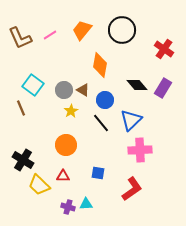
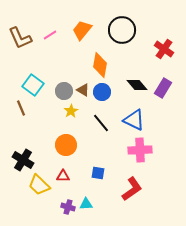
gray circle: moved 1 px down
blue circle: moved 3 px left, 8 px up
blue triangle: moved 3 px right; rotated 50 degrees counterclockwise
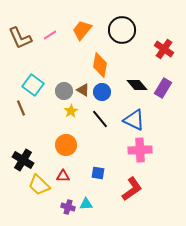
black line: moved 1 px left, 4 px up
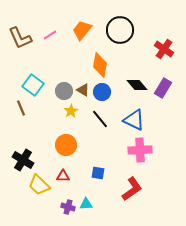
black circle: moved 2 px left
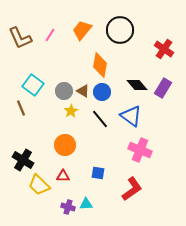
pink line: rotated 24 degrees counterclockwise
brown triangle: moved 1 px down
blue triangle: moved 3 px left, 4 px up; rotated 10 degrees clockwise
orange circle: moved 1 px left
pink cross: rotated 25 degrees clockwise
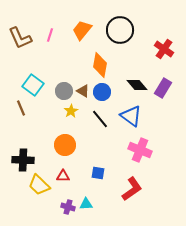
pink line: rotated 16 degrees counterclockwise
black cross: rotated 30 degrees counterclockwise
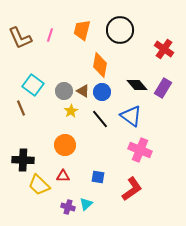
orange trapezoid: rotated 25 degrees counterclockwise
blue square: moved 4 px down
cyan triangle: rotated 40 degrees counterclockwise
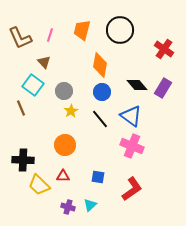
brown triangle: moved 39 px left, 29 px up; rotated 16 degrees clockwise
pink cross: moved 8 px left, 4 px up
cyan triangle: moved 4 px right, 1 px down
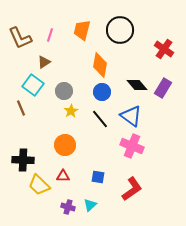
brown triangle: rotated 40 degrees clockwise
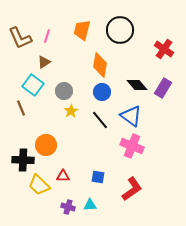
pink line: moved 3 px left, 1 px down
black line: moved 1 px down
orange circle: moved 19 px left
cyan triangle: rotated 40 degrees clockwise
